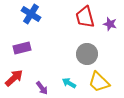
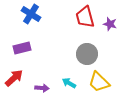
purple arrow: rotated 48 degrees counterclockwise
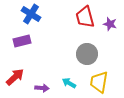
purple rectangle: moved 7 px up
red arrow: moved 1 px right, 1 px up
yellow trapezoid: rotated 55 degrees clockwise
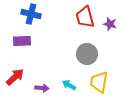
blue cross: rotated 18 degrees counterclockwise
purple rectangle: rotated 12 degrees clockwise
cyan arrow: moved 2 px down
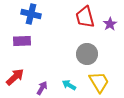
purple star: rotated 24 degrees clockwise
yellow trapezoid: rotated 140 degrees clockwise
purple arrow: rotated 64 degrees counterclockwise
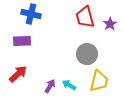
red arrow: moved 3 px right, 3 px up
yellow trapezoid: moved 1 px up; rotated 45 degrees clockwise
purple arrow: moved 8 px right, 2 px up
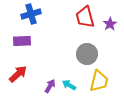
blue cross: rotated 30 degrees counterclockwise
